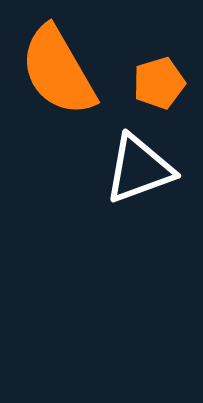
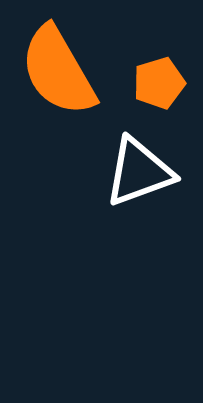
white triangle: moved 3 px down
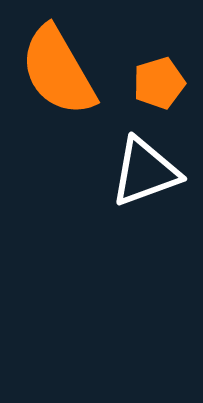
white triangle: moved 6 px right
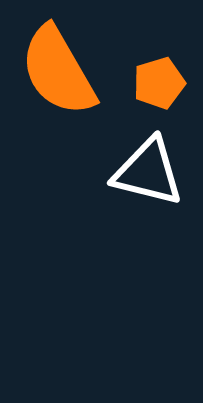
white triangle: moved 3 px right; rotated 34 degrees clockwise
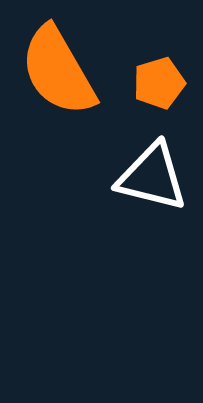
white triangle: moved 4 px right, 5 px down
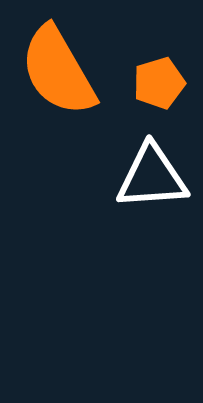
white triangle: rotated 18 degrees counterclockwise
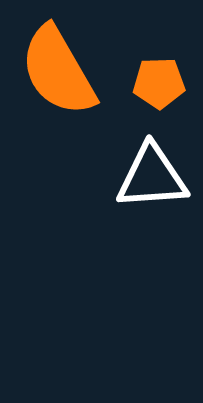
orange pentagon: rotated 15 degrees clockwise
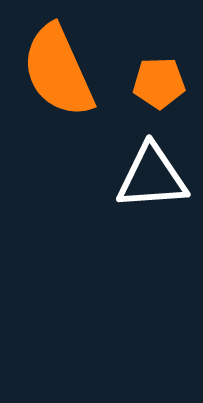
orange semicircle: rotated 6 degrees clockwise
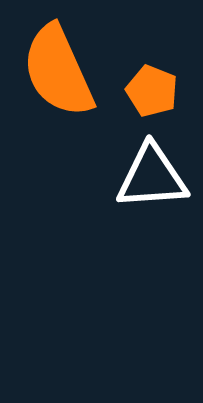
orange pentagon: moved 7 px left, 8 px down; rotated 24 degrees clockwise
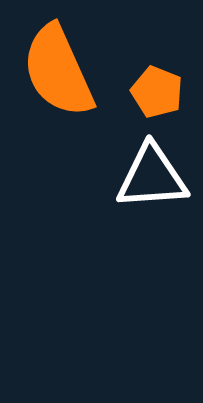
orange pentagon: moved 5 px right, 1 px down
